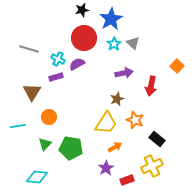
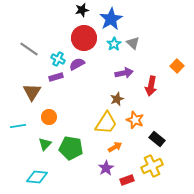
gray line: rotated 18 degrees clockwise
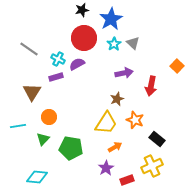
green triangle: moved 2 px left, 5 px up
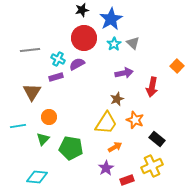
gray line: moved 1 px right, 1 px down; rotated 42 degrees counterclockwise
red arrow: moved 1 px right, 1 px down
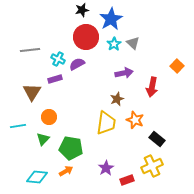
red circle: moved 2 px right, 1 px up
purple rectangle: moved 1 px left, 2 px down
yellow trapezoid: rotated 25 degrees counterclockwise
orange arrow: moved 49 px left, 24 px down
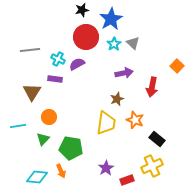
purple rectangle: rotated 24 degrees clockwise
orange arrow: moved 5 px left; rotated 96 degrees clockwise
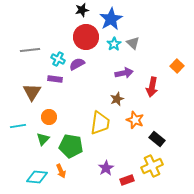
yellow trapezoid: moved 6 px left
green pentagon: moved 2 px up
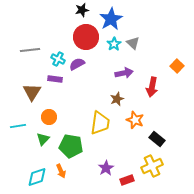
cyan diamond: rotated 25 degrees counterclockwise
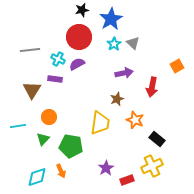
red circle: moved 7 px left
orange square: rotated 16 degrees clockwise
brown triangle: moved 2 px up
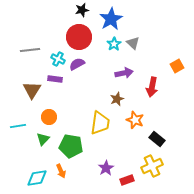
cyan diamond: moved 1 px down; rotated 10 degrees clockwise
